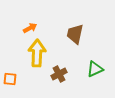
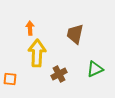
orange arrow: rotated 64 degrees counterclockwise
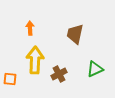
yellow arrow: moved 2 px left, 7 px down
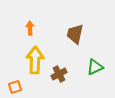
green triangle: moved 2 px up
orange square: moved 5 px right, 8 px down; rotated 24 degrees counterclockwise
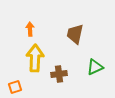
orange arrow: moved 1 px down
yellow arrow: moved 2 px up
brown cross: rotated 21 degrees clockwise
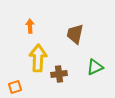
orange arrow: moved 3 px up
yellow arrow: moved 3 px right
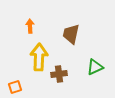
brown trapezoid: moved 4 px left
yellow arrow: moved 1 px right, 1 px up
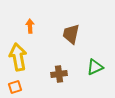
yellow arrow: moved 21 px left; rotated 12 degrees counterclockwise
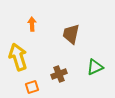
orange arrow: moved 2 px right, 2 px up
yellow arrow: rotated 8 degrees counterclockwise
brown cross: rotated 14 degrees counterclockwise
orange square: moved 17 px right
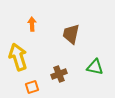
green triangle: rotated 36 degrees clockwise
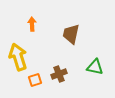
orange square: moved 3 px right, 7 px up
